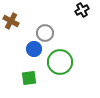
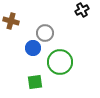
brown cross: rotated 14 degrees counterclockwise
blue circle: moved 1 px left, 1 px up
green square: moved 6 px right, 4 px down
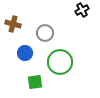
brown cross: moved 2 px right, 3 px down
blue circle: moved 8 px left, 5 px down
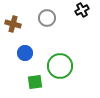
gray circle: moved 2 px right, 15 px up
green circle: moved 4 px down
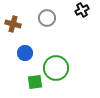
green circle: moved 4 px left, 2 px down
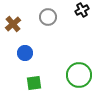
gray circle: moved 1 px right, 1 px up
brown cross: rotated 35 degrees clockwise
green circle: moved 23 px right, 7 px down
green square: moved 1 px left, 1 px down
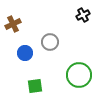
black cross: moved 1 px right, 5 px down
gray circle: moved 2 px right, 25 px down
brown cross: rotated 14 degrees clockwise
green square: moved 1 px right, 3 px down
